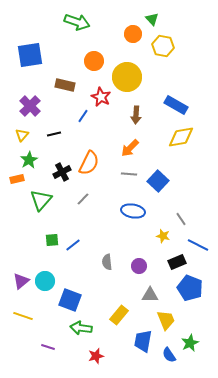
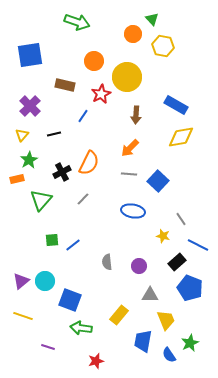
red star at (101, 97): moved 3 px up; rotated 18 degrees clockwise
black rectangle at (177, 262): rotated 18 degrees counterclockwise
red star at (96, 356): moved 5 px down
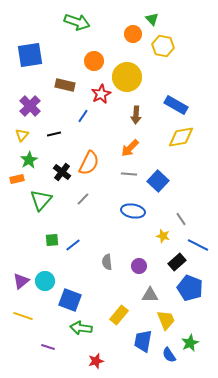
black cross at (62, 172): rotated 24 degrees counterclockwise
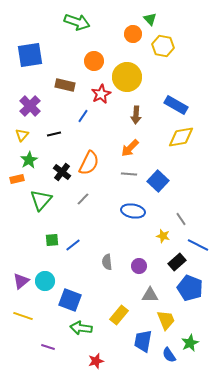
green triangle at (152, 19): moved 2 px left
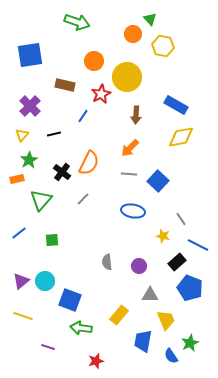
blue line at (73, 245): moved 54 px left, 12 px up
blue semicircle at (169, 355): moved 2 px right, 1 px down
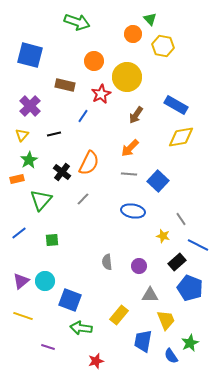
blue square at (30, 55): rotated 24 degrees clockwise
brown arrow at (136, 115): rotated 30 degrees clockwise
